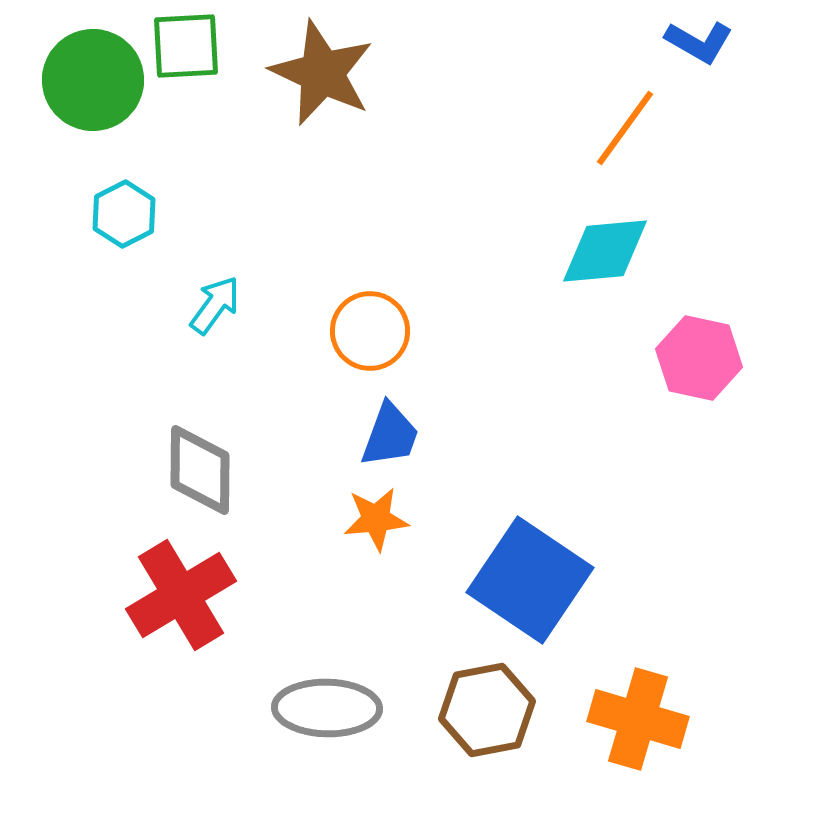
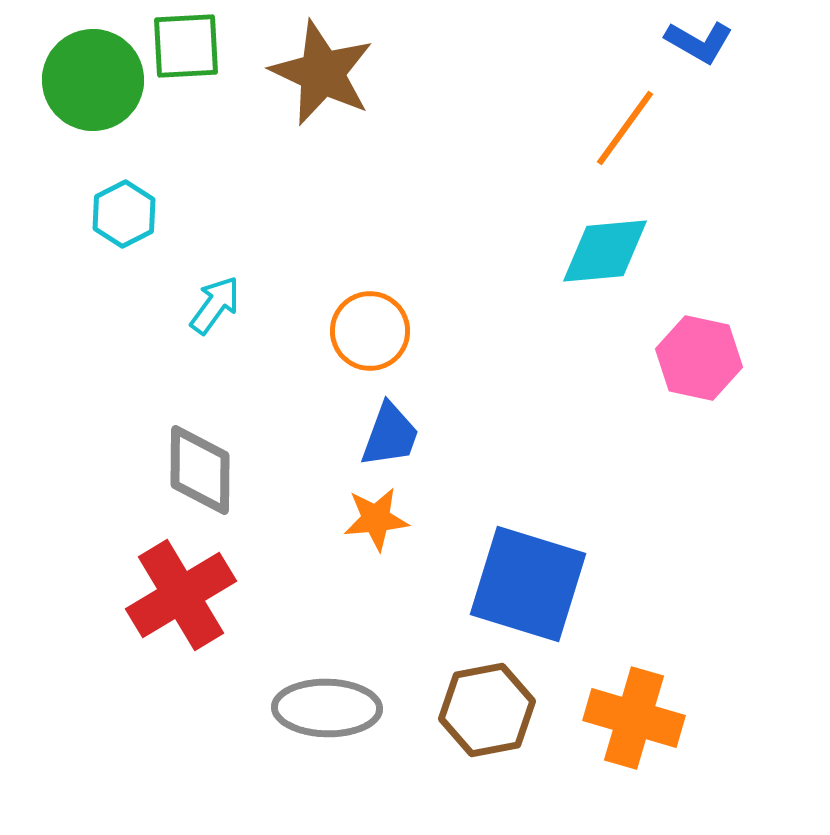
blue square: moved 2 px left, 4 px down; rotated 17 degrees counterclockwise
orange cross: moved 4 px left, 1 px up
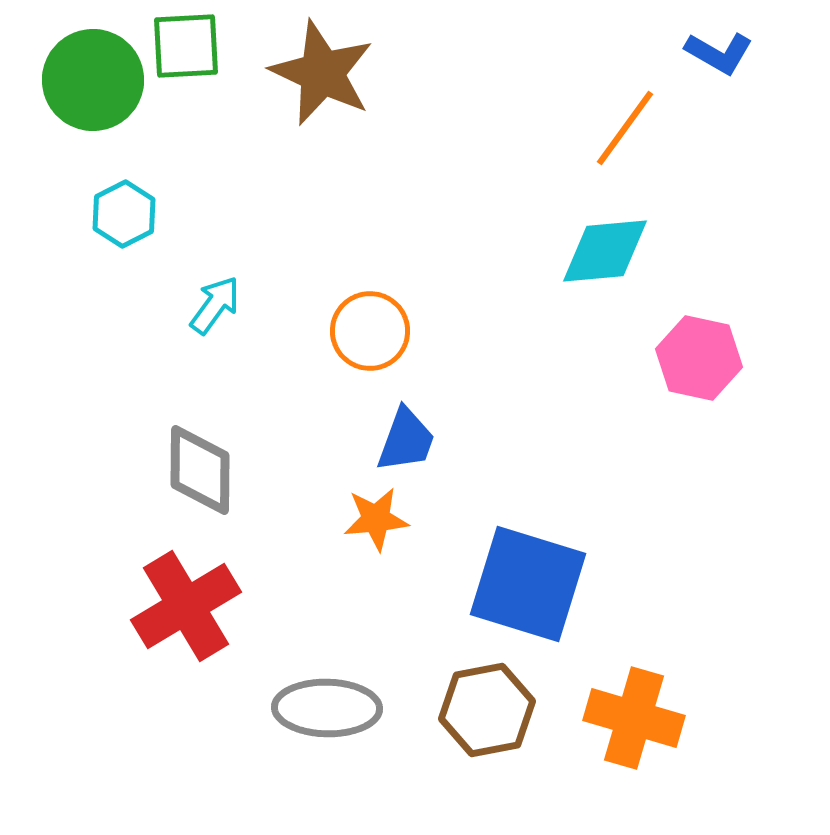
blue L-shape: moved 20 px right, 11 px down
blue trapezoid: moved 16 px right, 5 px down
red cross: moved 5 px right, 11 px down
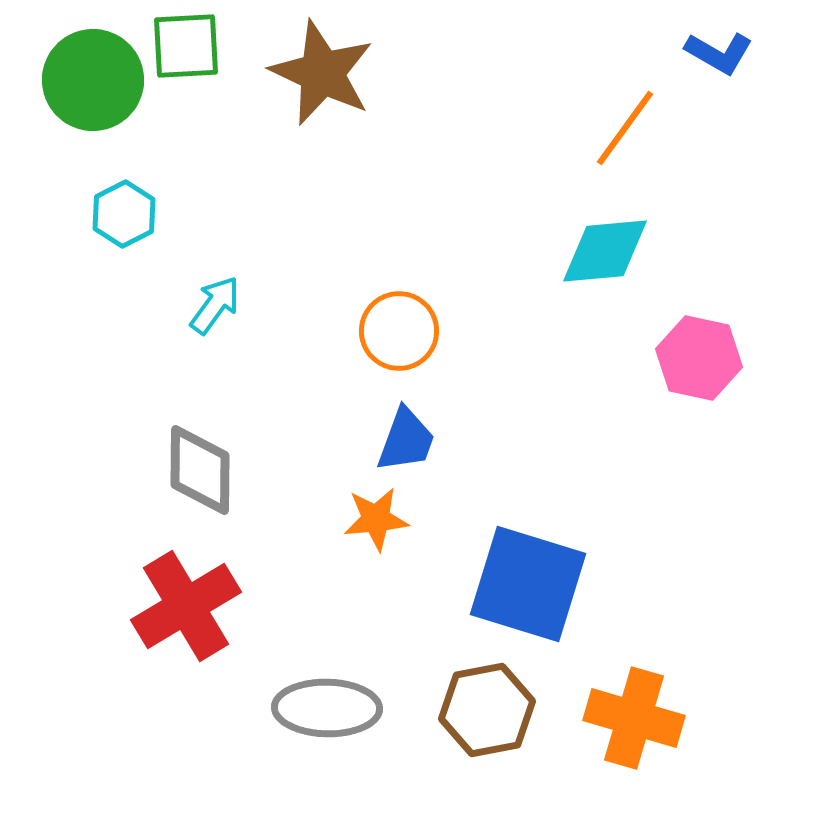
orange circle: moved 29 px right
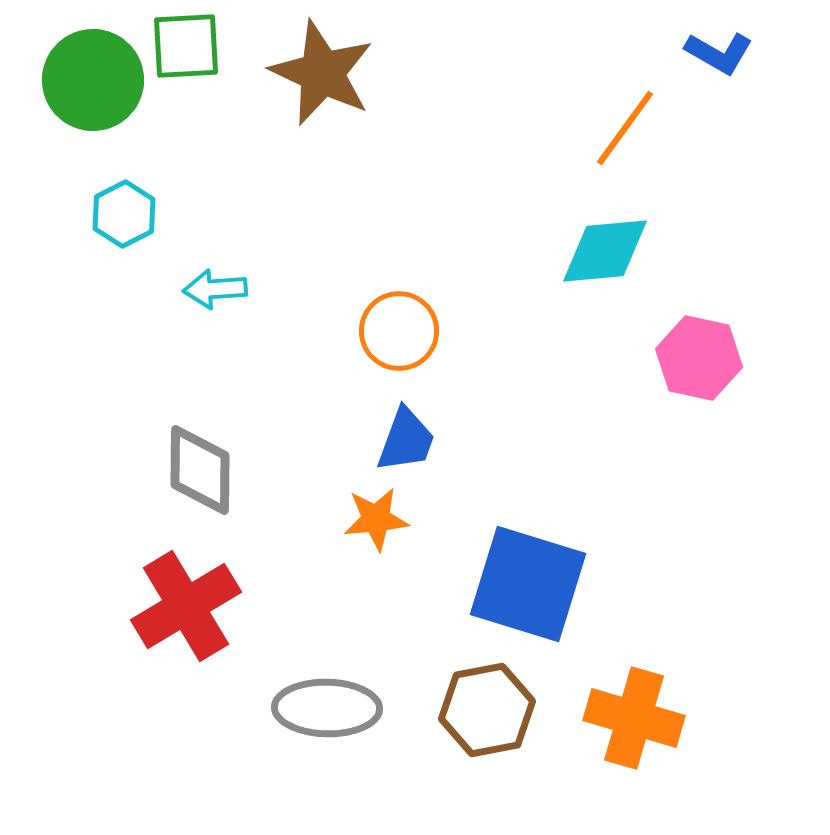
cyan arrow: moved 16 px up; rotated 130 degrees counterclockwise
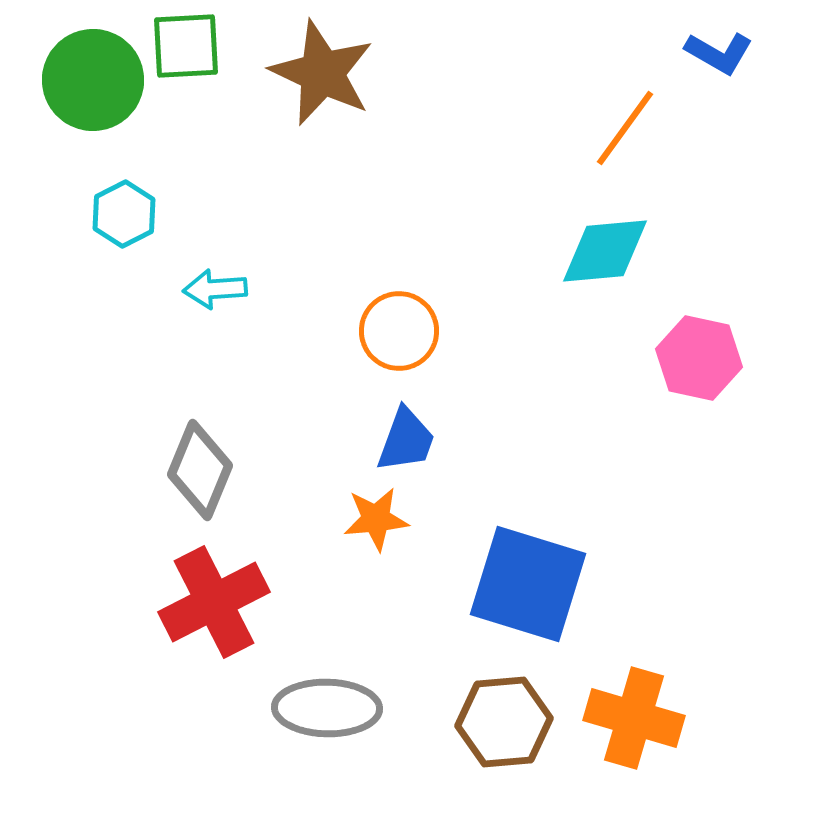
gray diamond: rotated 22 degrees clockwise
red cross: moved 28 px right, 4 px up; rotated 4 degrees clockwise
brown hexagon: moved 17 px right, 12 px down; rotated 6 degrees clockwise
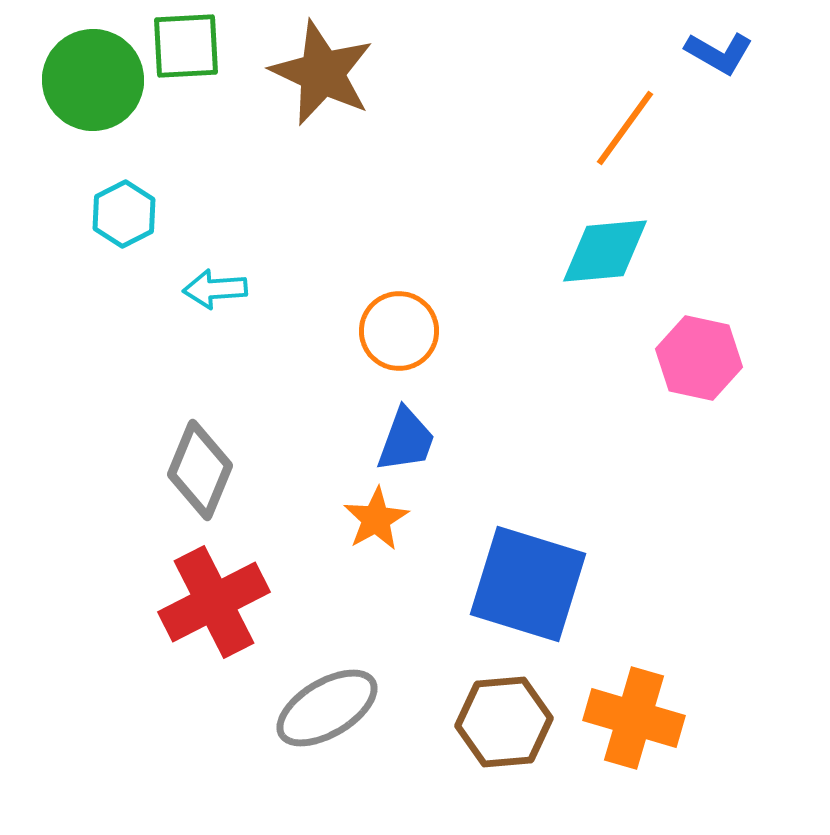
orange star: rotated 24 degrees counterclockwise
gray ellipse: rotated 32 degrees counterclockwise
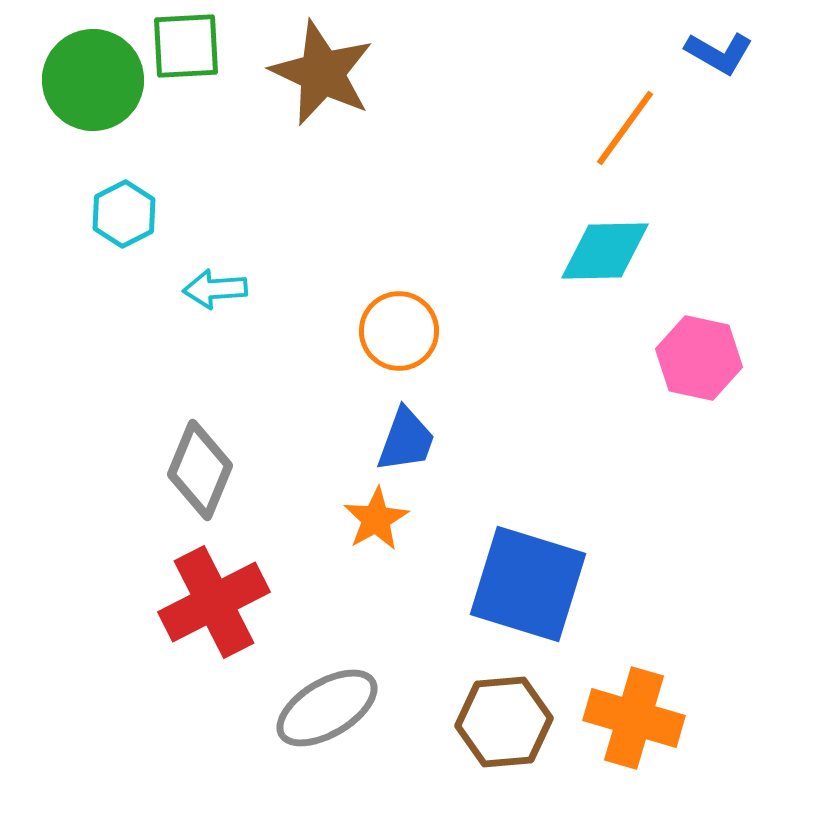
cyan diamond: rotated 4 degrees clockwise
